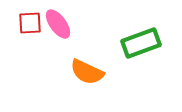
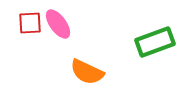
green rectangle: moved 14 px right, 1 px up
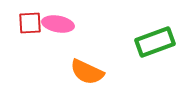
pink ellipse: rotated 44 degrees counterclockwise
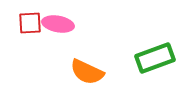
green rectangle: moved 16 px down
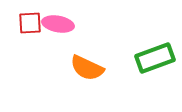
orange semicircle: moved 4 px up
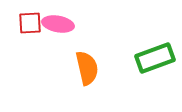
orange semicircle: rotated 128 degrees counterclockwise
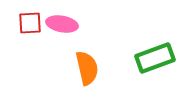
pink ellipse: moved 4 px right
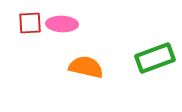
pink ellipse: rotated 8 degrees counterclockwise
orange semicircle: moved 1 px left, 1 px up; rotated 64 degrees counterclockwise
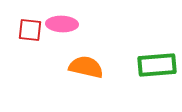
red square: moved 7 px down; rotated 10 degrees clockwise
green rectangle: moved 2 px right, 7 px down; rotated 15 degrees clockwise
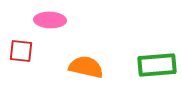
pink ellipse: moved 12 px left, 4 px up
red square: moved 9 px left, 21 px down
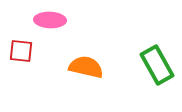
green rectangle: rotated 66 degrees clockwise
